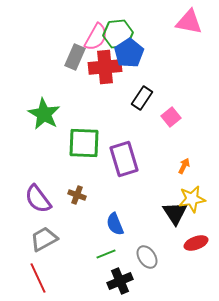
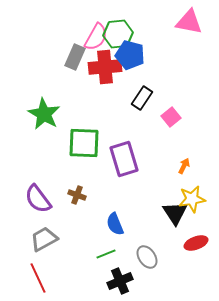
blue pentagon: moved 1 px right, 2 px down; rotated 24 degrees counterclockwise
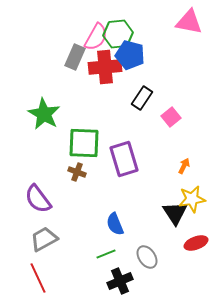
brown cross: moved 23 px up
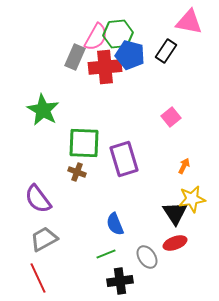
black rectangle: moved 24 px right, 47 px up
green star: moved 1 px left, 4 px up
red ellipse: moved 21 px left
black cross: rotated 15 degrees clockwise
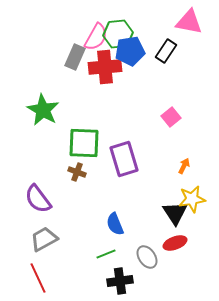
blue pentagon: moved 4 px up; rotated 24 degrees counterclockwise
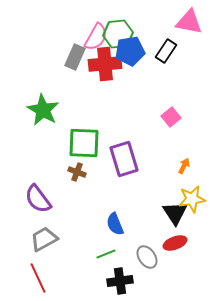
red cross: moved 3 px up
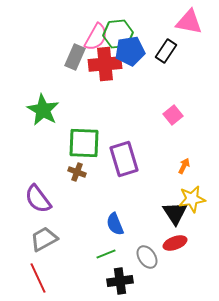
pink square: moved 2 px right, 2 px up
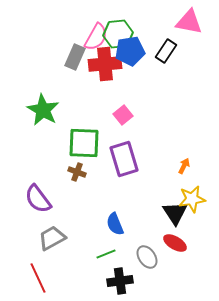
pink square: moved 50 px left
gray trapezoid: moved 8 px right, 1 px up
red ellipse: rotated 50 degrees clockwise
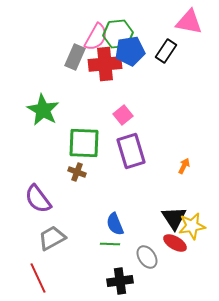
purple rectangle: moved 7 px right, 8 px up
yellow star: moved 27 px down
black triangle: moved 1 px left, 5 px down
green line: moved 4 px right, 10 px up; rotated 24 degrees clockwise
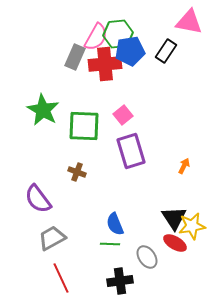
green square: moved 17 px up
red line: moved 23 px right
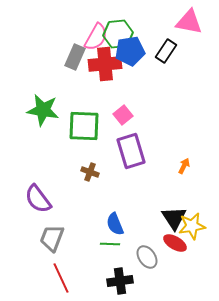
green star: rotated 20 degrees counterclockwise
brown cross: moved 13 px right
gray trapezoid: rotated 40 degrees counterclockwise
